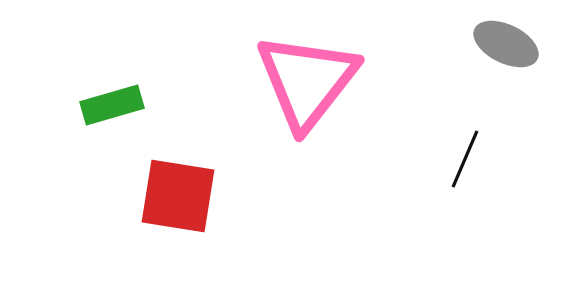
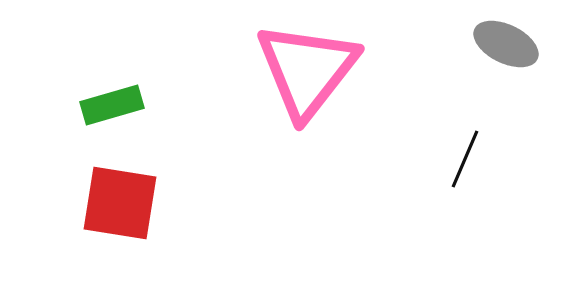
pink triangle: moved 11 px up
red square: moved 58 px left, 7 px down
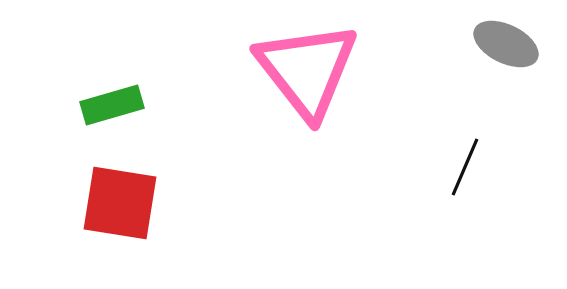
pink triangle: rotated 16 degrees counterclockwise
black line: moved 8 px down
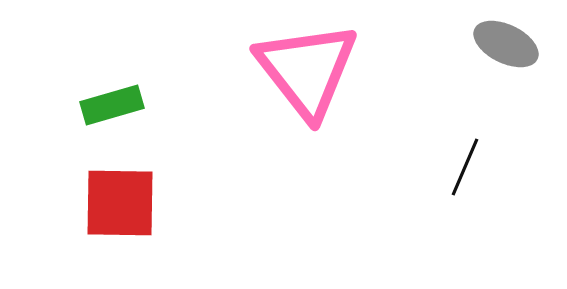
red square: rotated 8 degrees counterclockwise
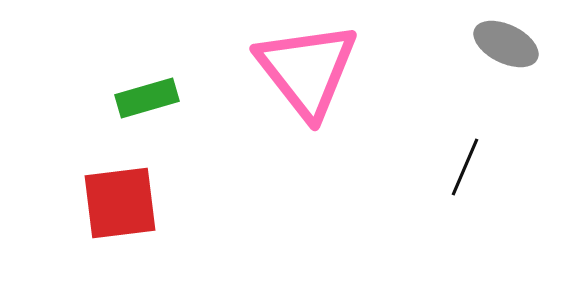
green rectangle: moved 35 px right, 7 px up
red square: rotated 8 degrees counterclockwise
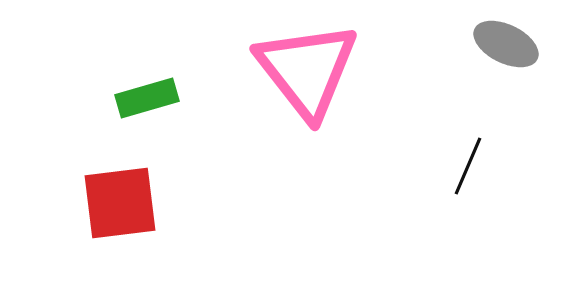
black line: moved 3 px right, 1 px up
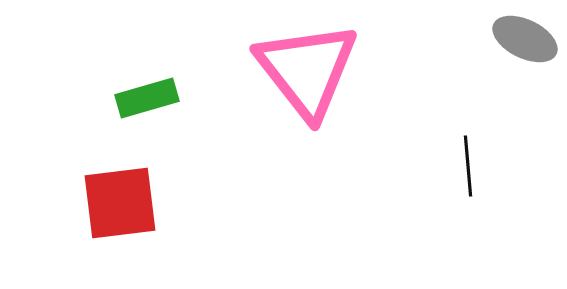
gray ellipse: moved 19 px right, 5 px up
black line: rotated 28 degrees counterclockwise
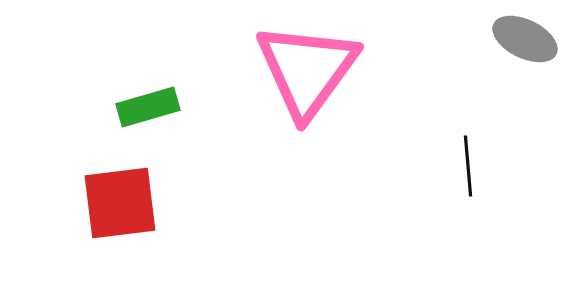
pink triangle: rotated 14 degrees clockwise
green rectangle: moved 1 px right, 9 px down
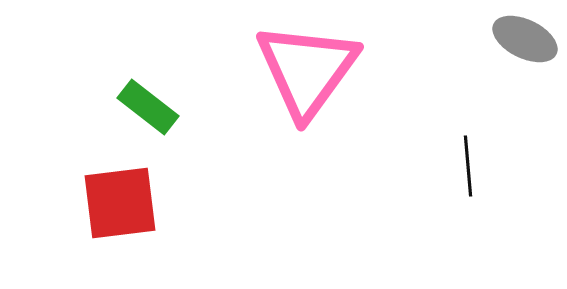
green rectangle: rotated 54 degrees clockwise
